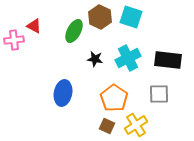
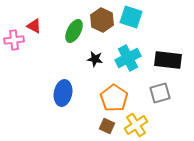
brown hexagon: moved 2 px right, 3 px down
gray square: moved 1 px right, 1 px up; rotated 15 degrees counterclockwise
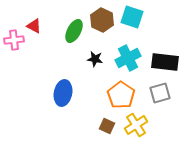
cyan square: moved 1 px right
black rectangle: moved 3 px left, 2 px down
orange pentagon: moved 7 px right, 3 px up
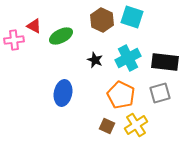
green ellipse: moved 13 px left, 5 px down; rotated 35 degrees clockwise
black star: moved 1 px down; rotated 14 degrees clockwise
orange pentagon: rotated 8 degrees counterclockwise
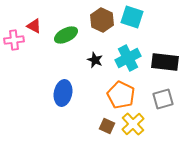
green ellipse: moved 5 px right, 1 px up
gray square: moved 3 px right, 6 px down
yellow cross: moved 3 px left, 1 px up; rotated 10 degrees counterclockwise
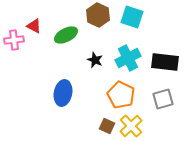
brown hexagon: moved 4 px left, 5 px up
yellow cross: moved 2 px left, 2 px down
